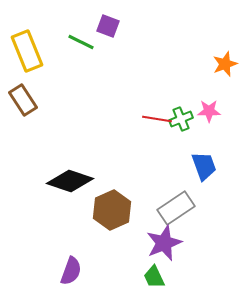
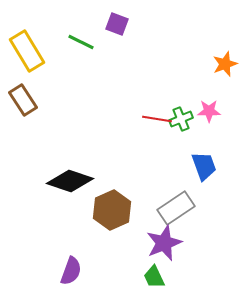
purple square: moved 9 px right, 2 px up
yellow rectangle: rotated 9 degrees counterclockwise
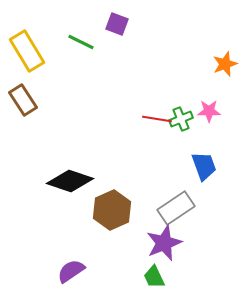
purple semicircle: rotated 144 degrees counterclockwise
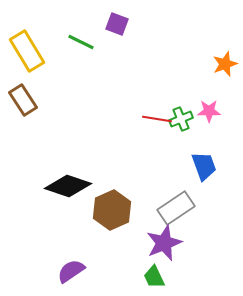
black diamond: moved 2 px left, 5 px down
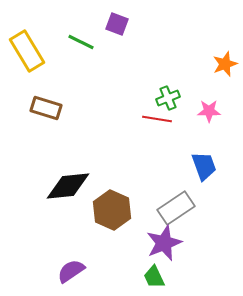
brown rectangle: moved 23 px right, 8 px down; rotated 40 degrees counterclockwise
green cross: moved 13 px left, 21 px up
black diamond: rotated 24 degrees counterclockwise
brown hexagon: rotated 12 degrees counterclockwise
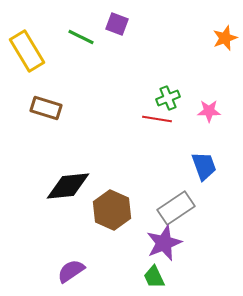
green line: moved 5 px up
orange star: moved 26 px up
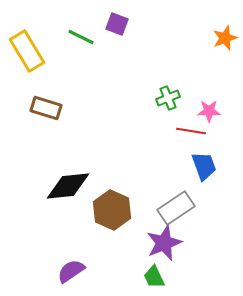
red line: moved 34 px right, 12 px down
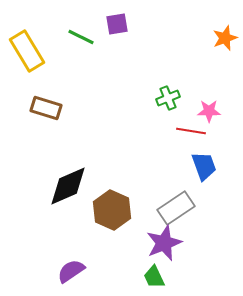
purple square: rotated 30 degrees counterclockwise
black diamond: rotated 18 degrees counterclockwise
